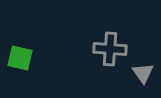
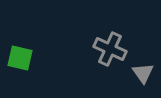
gray cross: rotated 20 degrees clockwise
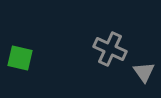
gray triangle: moved 1 px right, 1 px up
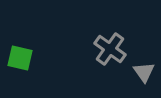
gray cross: rotated 12 degrees clockwise
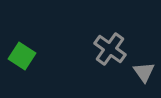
green square: moved 2 px right, 2 px up; rotated 20 degrees clockwise
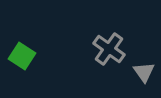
gray cross: moved 1 px left
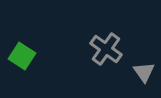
gray cross: moved 3 px left
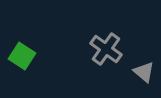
gray triangle: rotated 15 degrees counterclockwise
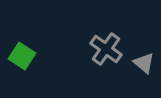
gray triangle: moved 9 px up
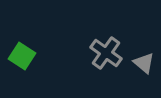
gray cross: moved 4 px down
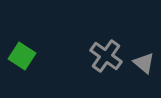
gray cross: moved 3 px down
